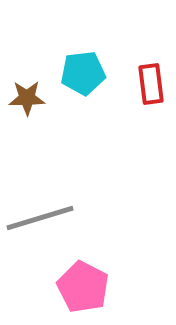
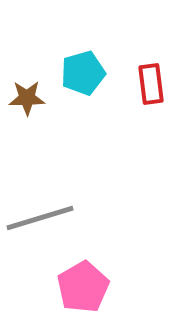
cyan pentagon: rotated 9 degrees counterclockwise
pink pentagon: rotated 15 degrees clockwise
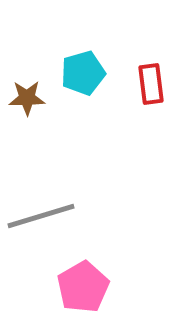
gray line: moved 1 px right, 2 px up
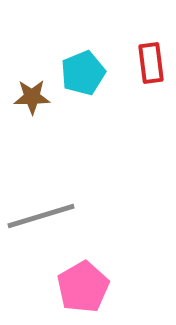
cyan pentagon: rotated 6 degrees counterclockwise
red rectangle: moved 21 px up
brown star: moved 5 px right, 1 px up
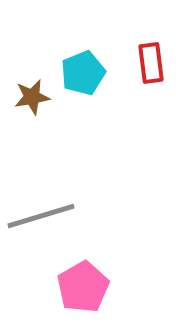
brown star: rotated 9 degrees counterclockwise
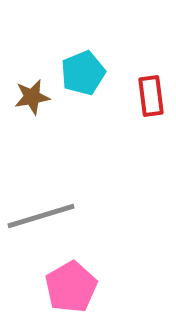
red rectangle: moved 33 px down
pink pentagon: moved 12 px left
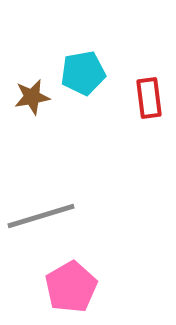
cyan pentagon: rotated 12 degrees clockwise
red rectangle: moved 2 px left, 2 px down
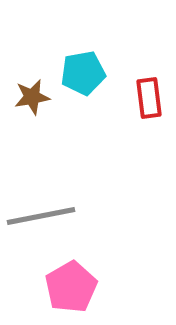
gray line: rotated 6 degrees clockwise
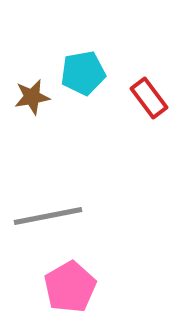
red rectangle: rotated 30 degrees counterclockwise
gray line: moved 7 px right
pink pentagon: moved 1 px left
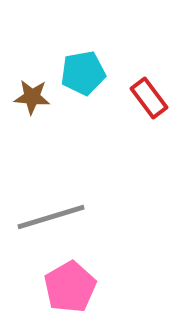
brown star: rotated 15 degrees clockwise
gray line: moved 3 px right, 1 px down; rotated 6 degrees counterclockwise
